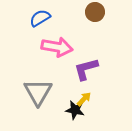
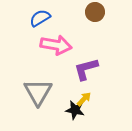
pink arrow: moved 1 px left, 2 px up
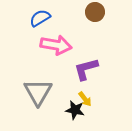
yellow arrow: moved 1 px right; rotated 98 degrees clockwise
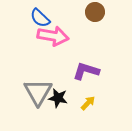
blue semicircle: rotated 105 degrees counterclockwise
pink arrow: moved 3 px left, 9 px up
purple L-shape: moved 2 px down; rotated 32 degrees clockwise
yellow arrow: moved 3 px right, 4 px down; rotated 98 degrees counterclockwise
black star: moved 17 px left, 12 px up
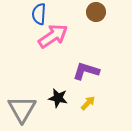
brown circle: moved 1 px right
blue semicircle: moved 1 px left, 4 px up; rotated 50 degrees clockwise
pink arrow: rotated 44 degrees counterclockwise
gray triangle: moved 16 px left, 17 px down
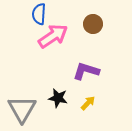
brown circle: moved 3 px left, 12 px down
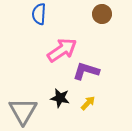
brown circle: moved 9 px right, 10 px up
pink arrow: moved 9 px right, 14 px down
black star: moved 2 px right
gray triangle: moved 1 px right, 2 px down
